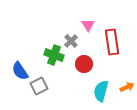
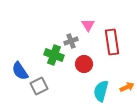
gray cross: rotated 24 degrees clockwise
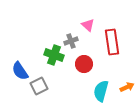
pink triangle: rotated 16 degrees counterclockwise
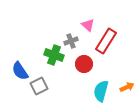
red rectangle: moved 6 px left, 1 px up; rotated 40 degrees clockwise
